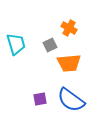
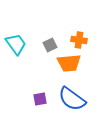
orange cross: moved 10 px right, 12 px down; rotated 21 degrees counterclockwise
cyan trapezoid: rotated 20 degrees counterclockwise
blue semicircle: moved 1 px right, 1 px up
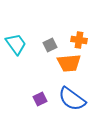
purple square: rotated 16 degrees counterclockwise
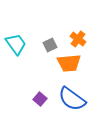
orange cross: moved 1 px left, 1 px up; rotated 28 degrees clockwise
purple square: rotated 24 degrees counterclockwise
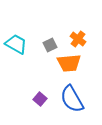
cyan trapezoid: rotated 25 degrees counterclockwise
blue semicircle: rotated 24 degrees clockwise
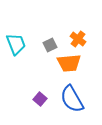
cyan trapezoid: rotated 40 degrees clockwise
